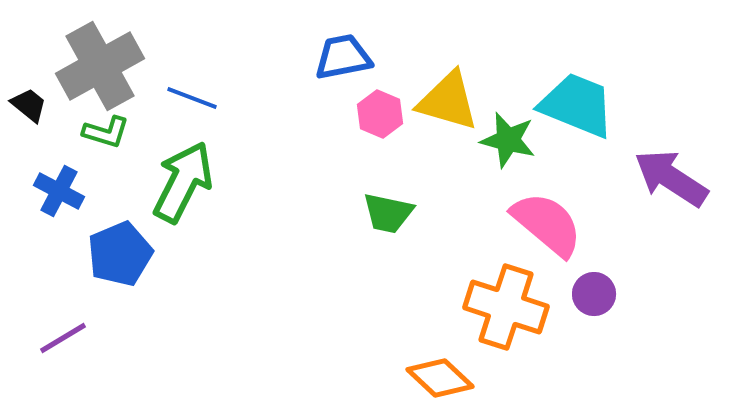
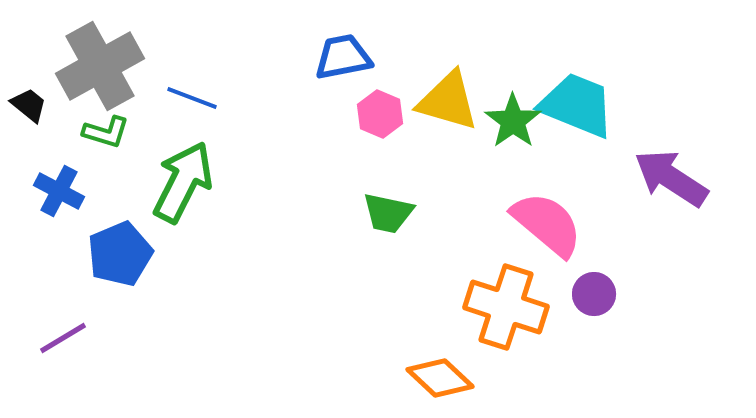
green star: moved 5 px right, 19 px up; rotated 22 degrees clockwise
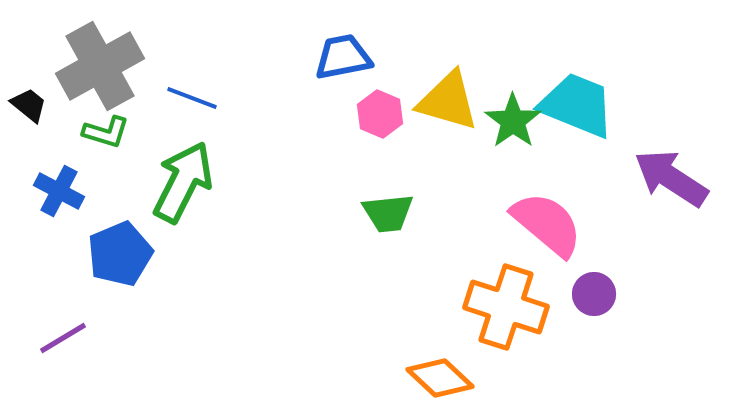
green trapezoid: rotated 18 degrees counterclockwise
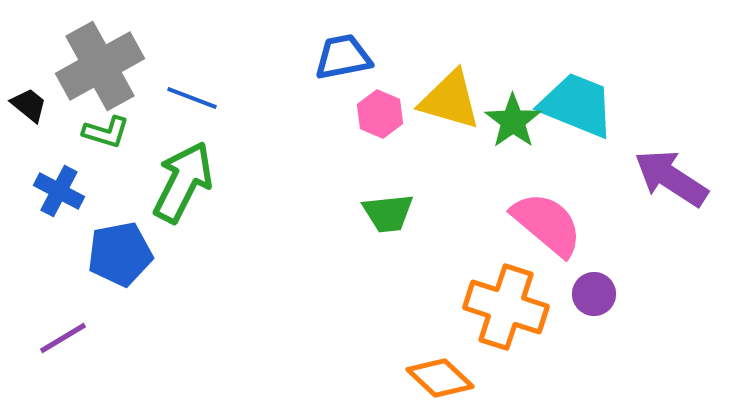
yellow triangle: moved 2 px right, 1 px up
blue pentagon: rotated 12 degrees clockwise
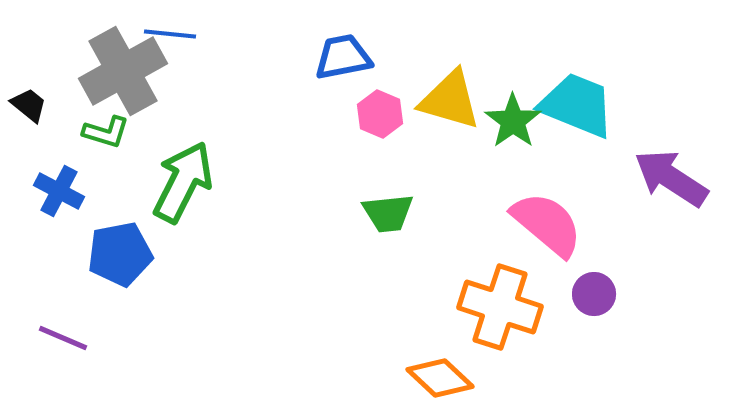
gray cross: moved 23 px right, 5 px down
blue line: moved 22 px left, 64 px up; rotated 15 degrees counterclockwise
orange cross: moved 6 px left
purple line: rotated 54 degrees clockwise
